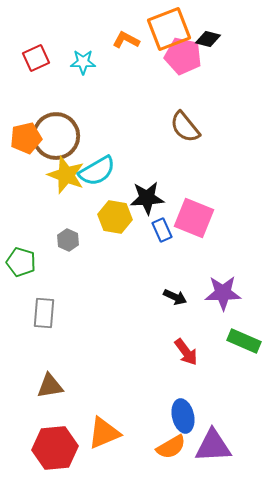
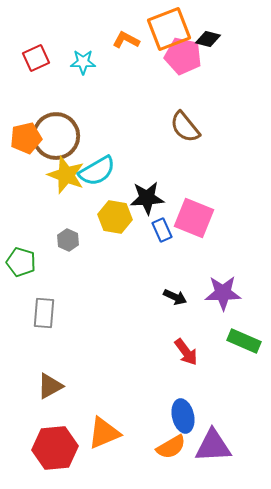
brown triangle: rotated 20 degrees counterclockwise
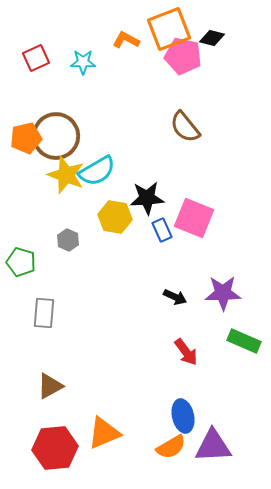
black diamond: moved 4 px right, 1 px up
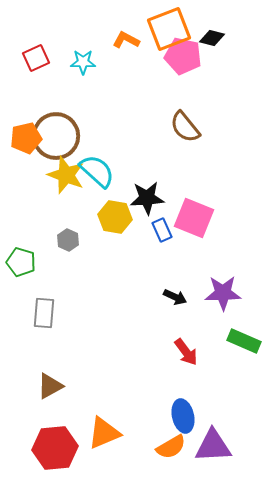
cyan semicircle: rotated 108 degrees counterclockwise
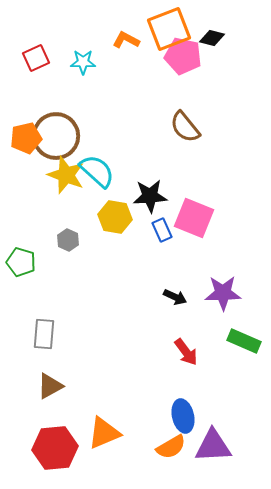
black star: moved 3 px right, 2 px up
gray rectangle: moved 21 px down
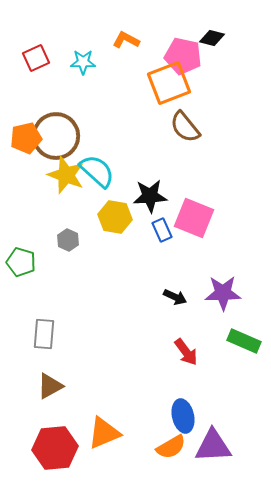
orange square: moved 54 px down
